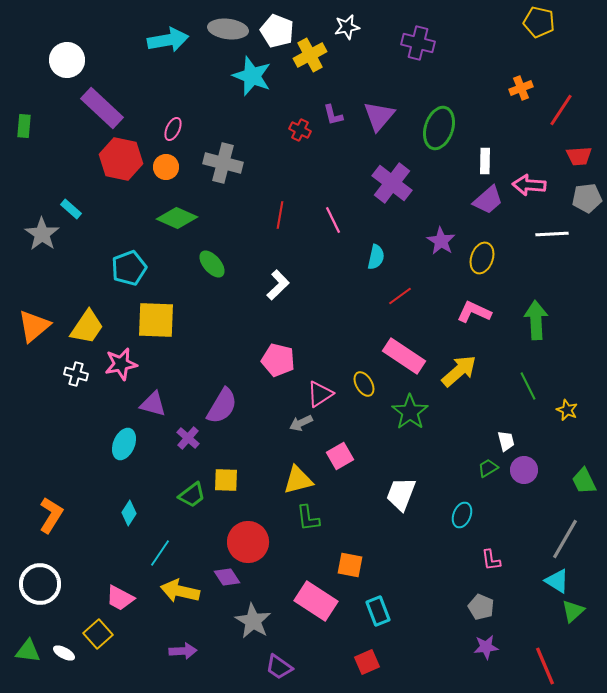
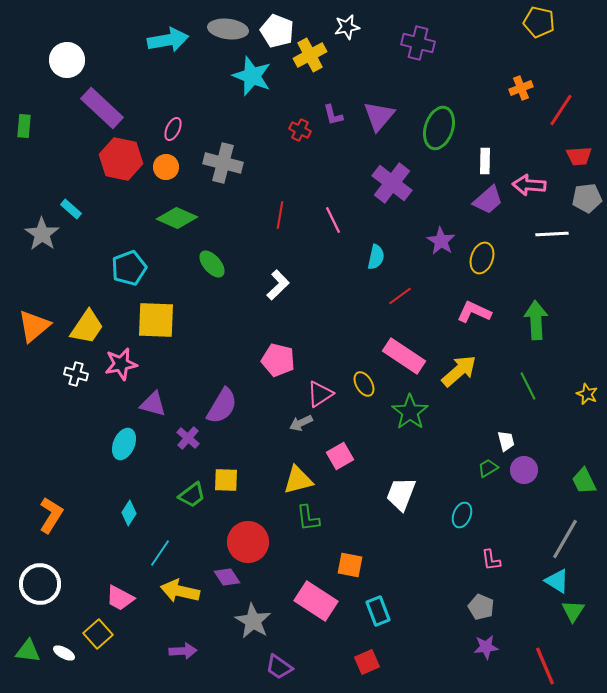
yellow star at (567, 410): moved 20 px right, 16 px up
green triangle at (573, 611): rotated 15 degrees counterclockwise
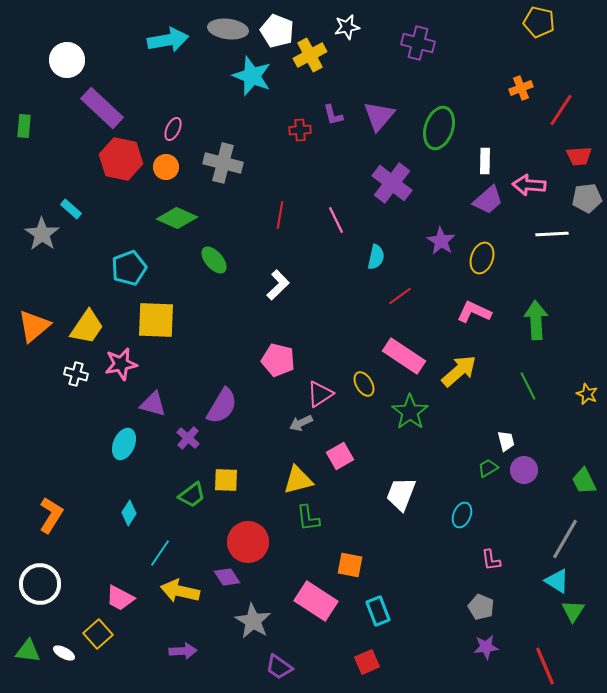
red cross at (300, 130): rotated 30 degrees counterclockwise
pink line at (333, 220): moved 3 px right
green ellipse at (212, 264): moved 2 px right, 4 px up
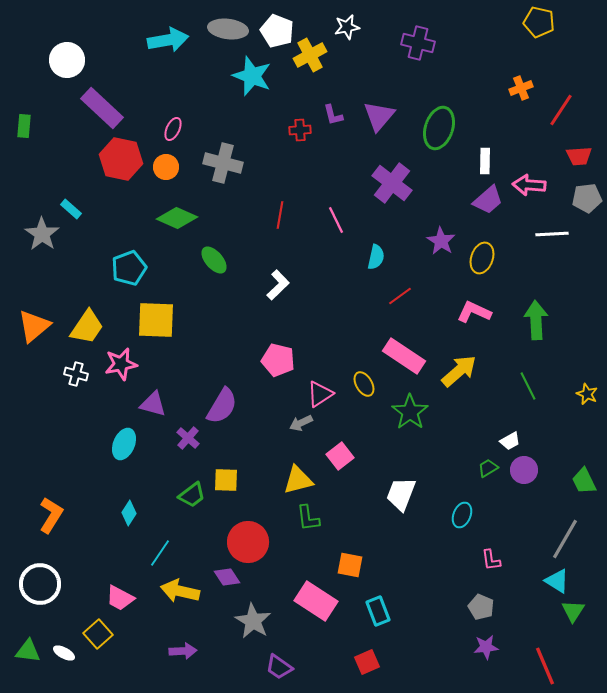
white trapezoid at (506, 441): moved 4 px right; rotated 75 degrees clockwise
pink square at (340, 456): rotated 8 degrees counterclockwise
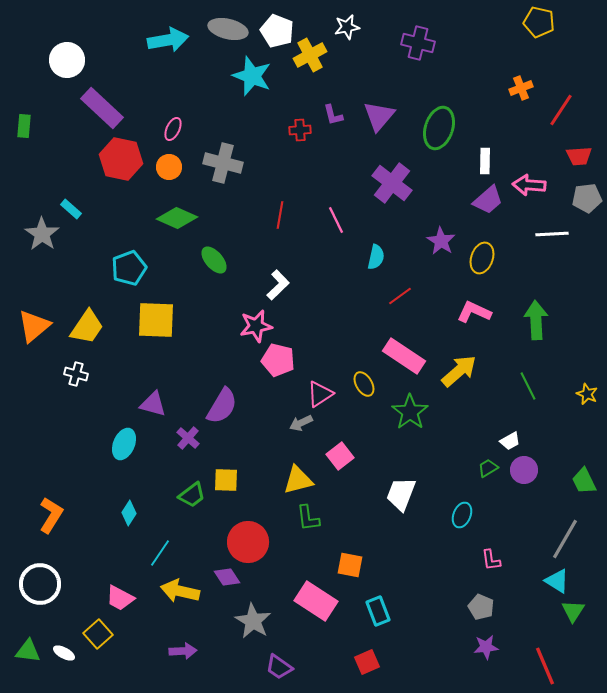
gray ellipse at (228, 29): rotated 6 degrees clockwise
orange circle at (166, 167): moved 3 px right
pink star at (121, 364): moved 135 px right, 38 px up
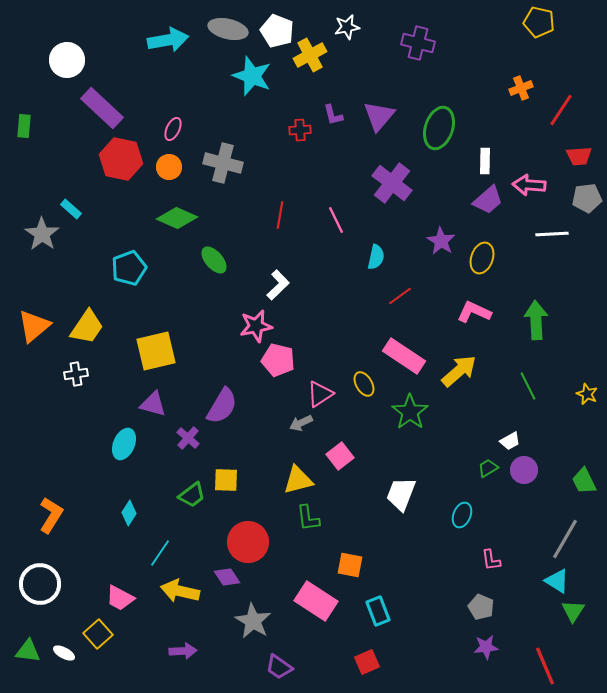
yellow square at (156, 320): moved 31 px down; rotated 15 degrees counterclockwise
white cross at (76, 374): rotated 25 degrees counterclockwise
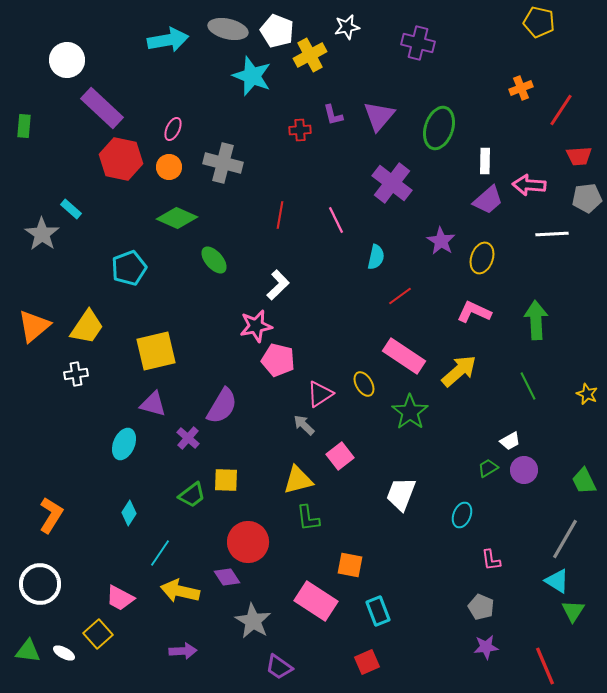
gray arrow at (301, 423): moved 3 px right, 2 px down; rotated 70 degrees clockwise
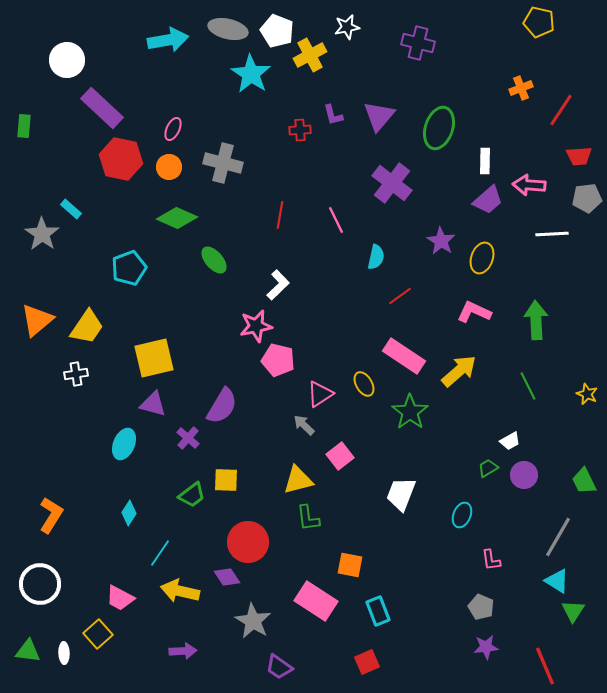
cyan star at (252, 76): moved 1 px left, 2 px up; rotated 12 degrees clockwise
orange triangle at (34, 326): moved 3 px right, 6 px up
yellow square at (156, 351): moved 2 px left, 7 px down
purple circle at (524, 470): moved 5 px down
gray line at (565, 539): moved 7 px left, 2 px up
white ellipse at (64, 653): rotated 60 degrees clockwise
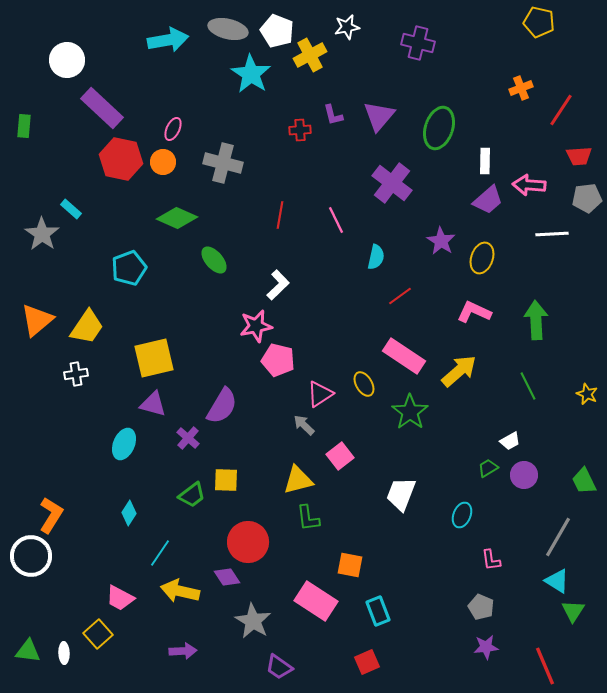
orange circle at (169, 167): moved 6 px left, 5 px up
white circle at (40, 584): moved 9 px left, 28 px up
